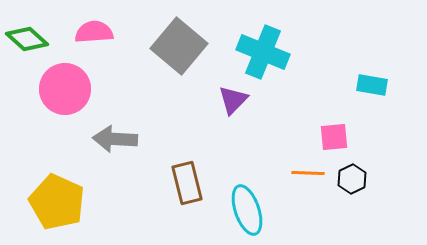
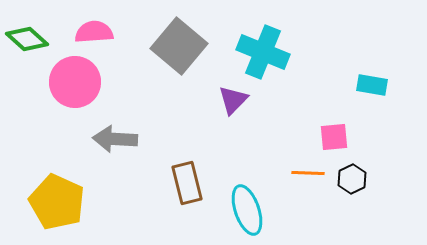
pink circle: moved 10 px right, 7 px up
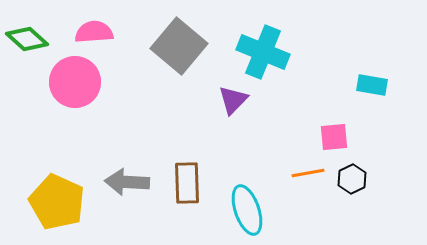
gray arrow: moved 12 px right, 43 px down
orange line: rotated 12 degrees counterclockwise
brown rectangle: rotated 12 degrees clockwise
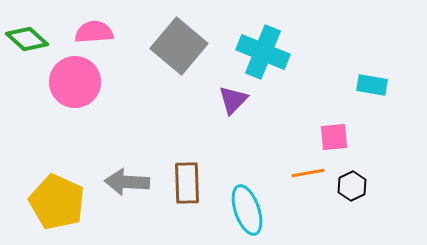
black hexagon: moved 7 px down
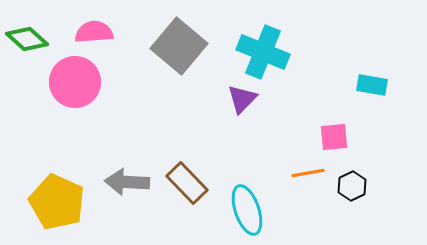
purple triangle: moved 9 px right, 1 px up
brown rectangle: rotated 42 degrees counterclockwise
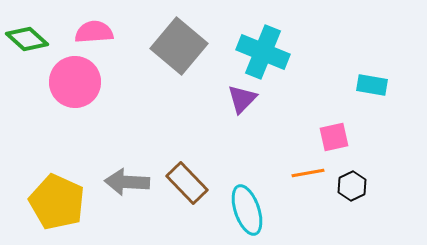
pink square: rotated 8 degrees counterclockwise
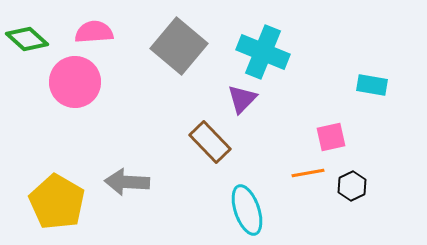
pink square: moved 3 px left
brown rectangle: moved 23 px right, 41 px up
yellow pentagon: rotated 6 degrees clockwise
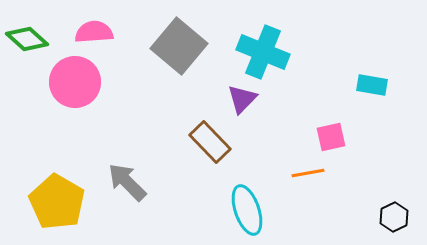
gray arrow: rotated 42 degrees clockwise
black hexagon: moved 42 px right, 31 px down
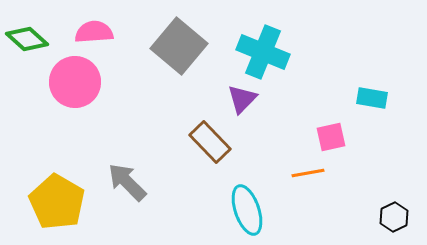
cyan rectangle: moved 13 px down
